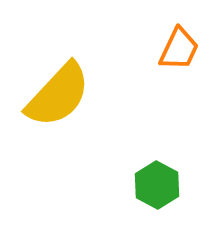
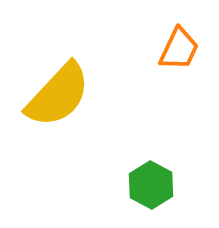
green hexagon: moved 6 px left
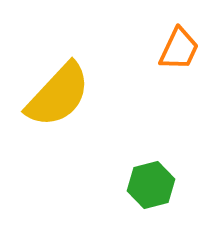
green hexagon: rotated 18 degrees clockwise
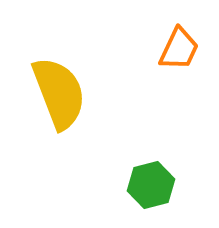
yellow semicircle: moved 1 px right, 2 px up; rotated 64 degrees counterclockwise
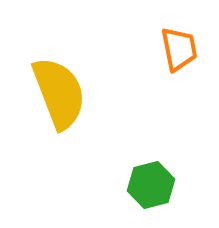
orange trapezoid: rotated 36 degrees counterclockwise
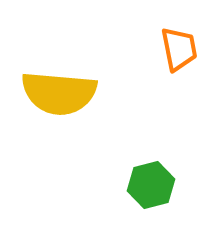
yellow semicircle: rotated 116 degrees clockwise
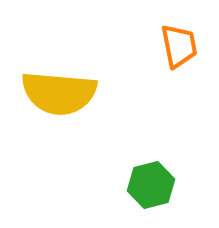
orange trapezoid: moved 3 px up
